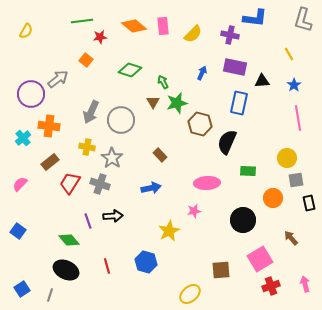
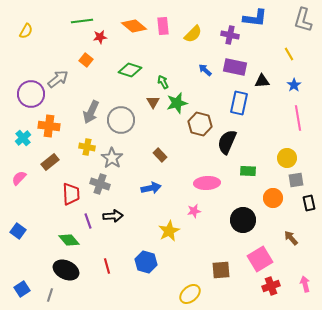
blue arrow at (202, 73): moved 3 px right, 3 px up; rotated 72 degrees counterclockwise
red trapezoid at (70, 183): moved 1 px right, 11 px down; rotated 145 degrees clockwise
pink semicircle at (20, 184): moved 1 px left, 6 px up
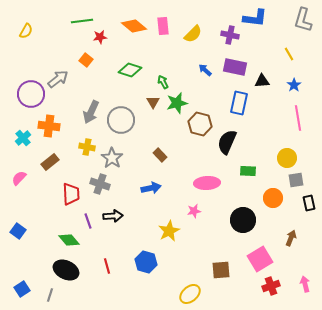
brown arrow at (291, 238): rotated 63 degrees clockwise
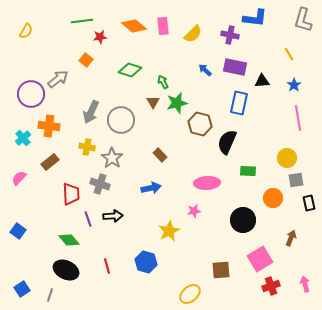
purple line at (88, 221): moved 2 px up
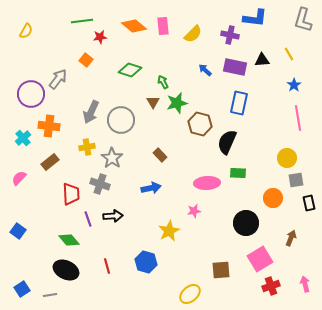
gray arrow at (58, 79): rotated 15 degrees counterclockwise
black triangle at (262, 81): moved 21 px up
yellow cross at (87, 147): rotated 21 degrees counterclockwise
green rectangle at (248, 171): moved 10 px left, 2 px down
black circle at (243, 220): moved 3 px right, 3 px down
gray line at (50, 295): rotated 64 degrees clockwise
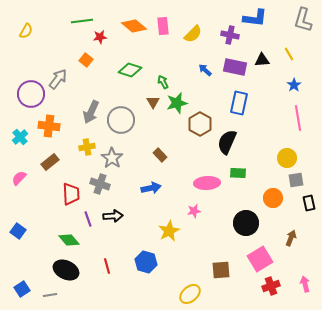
brown hexagon at (200, 124): rotated 15 degrees clockwise
cyan cross at (23, 138): moved 3 px left, 1 px up
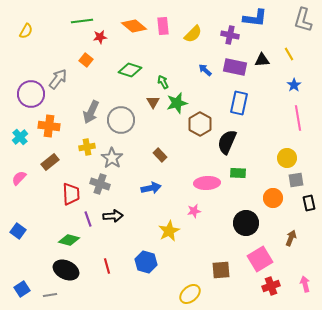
green diamond at (69, 240): rotated 35 degrees counterclockwise
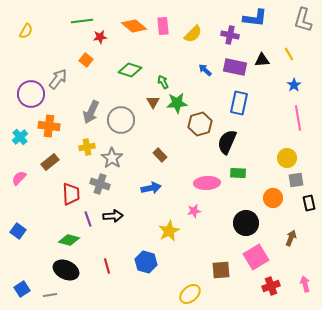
green star at (177, 103): rotated 10 degrees clockwise
brown hexagon at (200, 124): rotated 15 degrees clockwise
pink square at (260, 259): moved 4 px left, 2 px up
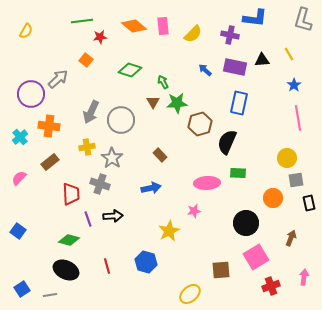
gray arrow at (58, 79): rotated 10 degrees clockwise
pink arrow at (305, 284): moved 1 px left, 7 px up; rotated 21 degrees clockwise
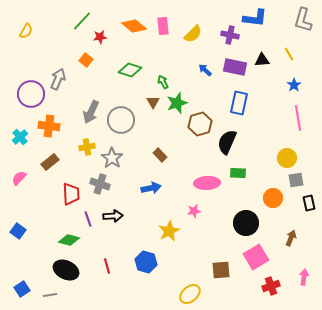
green line at (82, 21): rotated 40 degrees counterclockwise
gray arrow at (58, 79): rotated 25 degrees counterclockwise
green star at (177, 103): rotated 15 degrees counterclockwise
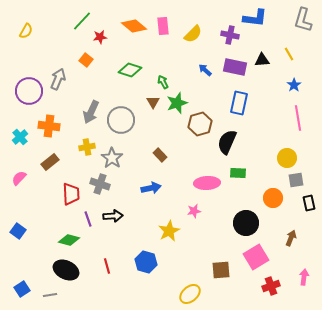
purple circle at (31, 94): moved 2 px left, 3 px up
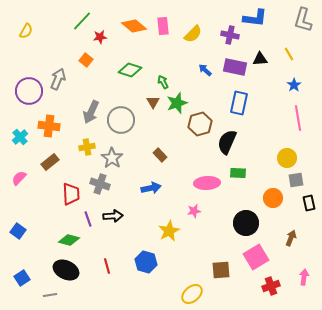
black triangle at (262, 60): moved 2 px left, 1 px up
blue square at (22, 289): moved 11 px up
yellow ellipse at (190, 294): moved 2 px right
